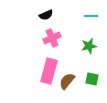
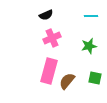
green square: moved 3 px right, 1 px up
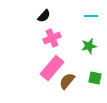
black semicircle: moved 2 px left, 1 px down; rotated 24 degrees counterclockwise
pink rectangle: moved 3 px right, 3 px up; rotated 25 degrees clockwise
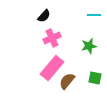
cyan line: moved 3 px right, 1 px up
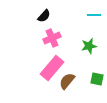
green square: moved 2 px right, 1 px down
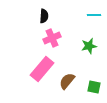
black semicircle: rotated 40 degrees counterclockwise
pink rectangle: moved 10 px left, 1 px down
green square: moved 3 px left, 8 px down
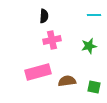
pink cross: moved 2 px down; rotated 12 degrees clockwise
pink rectangle: moved 4 px left, 3 px down; rotated 35 degrees clockwise
brown semicircle: rotated 42 degrees clockwise
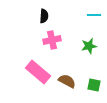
pink rectangle: rotated 55 degrees clockwise
brown semicircle: rotated 36 degrees clockwise
green square: moved 2 px up
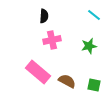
cyan line: rotated 40 degrees clockwise
